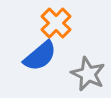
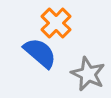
blue semicircle: moved 3 px up; rotated 99 degrees counterclockwise
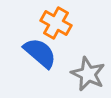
orange cross: rotated 16 degrees counterclockwise
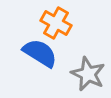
blue semicircle: rotated 9 degrees counterclockwise
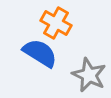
gray star: moved 1 px right, 1 px down
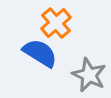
orange cross: rotated 20 degrees clockwise
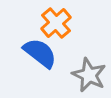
blue semicircle: rotated 6 degrees clockwise
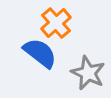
gray star: moved 1 px left, 2 px up
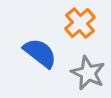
orange cross: moved 24 px right
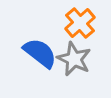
gray star: moved 14 px left, 14 px up
